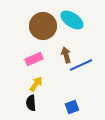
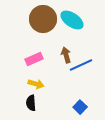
brown circle: moved 7 px up
yellow arrow: rotated 70 degrees clockwise
blue square: moved 8 px right; rotated 24 degrees counterclockwise
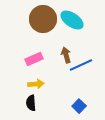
yellow arrow: rotated 21 degrees counterclockwise
blue square: moved 1 px left, 1 px up
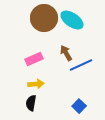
brown circle: moved 1 px right, 1 px up
brown arrow: moved 2 px up; rotated 14 degrees counterclockwise
black semicircle: rotated 14 degrees clockwise
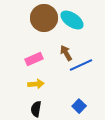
black semicircle: moved 5 px right, 6 px down
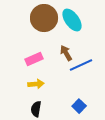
cyan ellipse: rotated 20 degrees clockwise
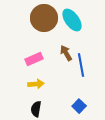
blue line: rotated 75 degrees counterclockwise
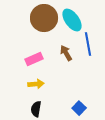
blue line: moved 7 px right, 21 px up
blue square: moved 2 px down
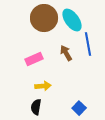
yellow arrow: moved 7 px right, 2 px down
black semicircle: moved 2 px up
